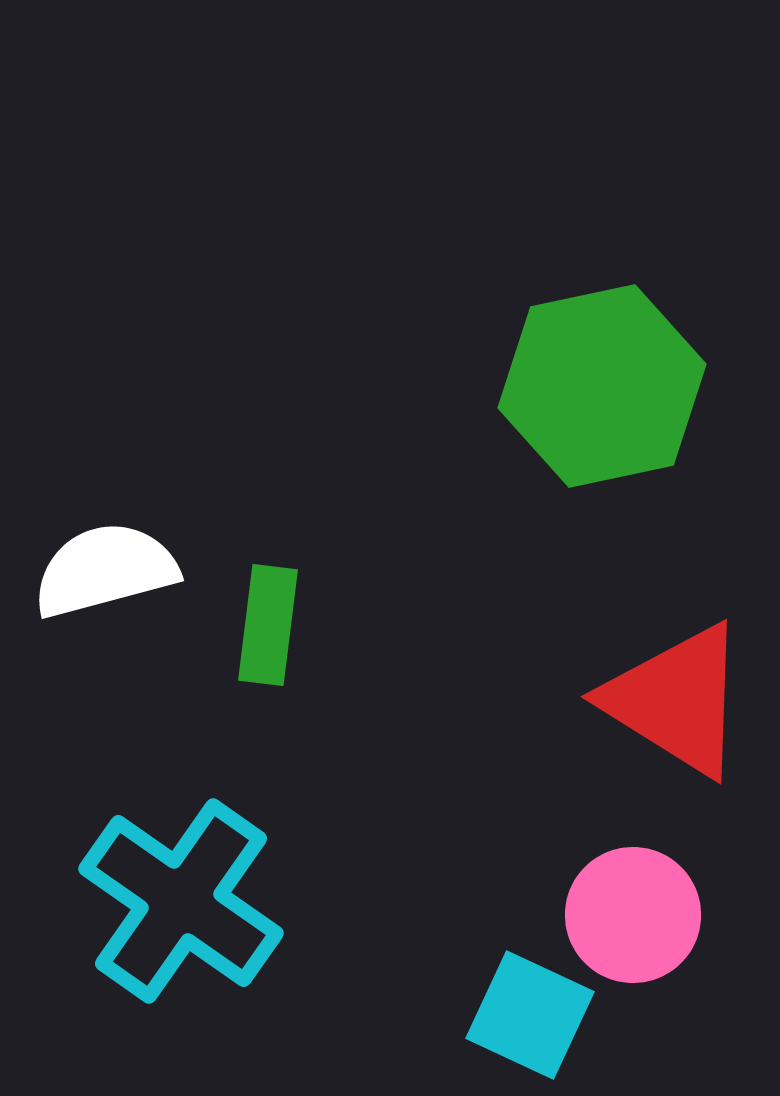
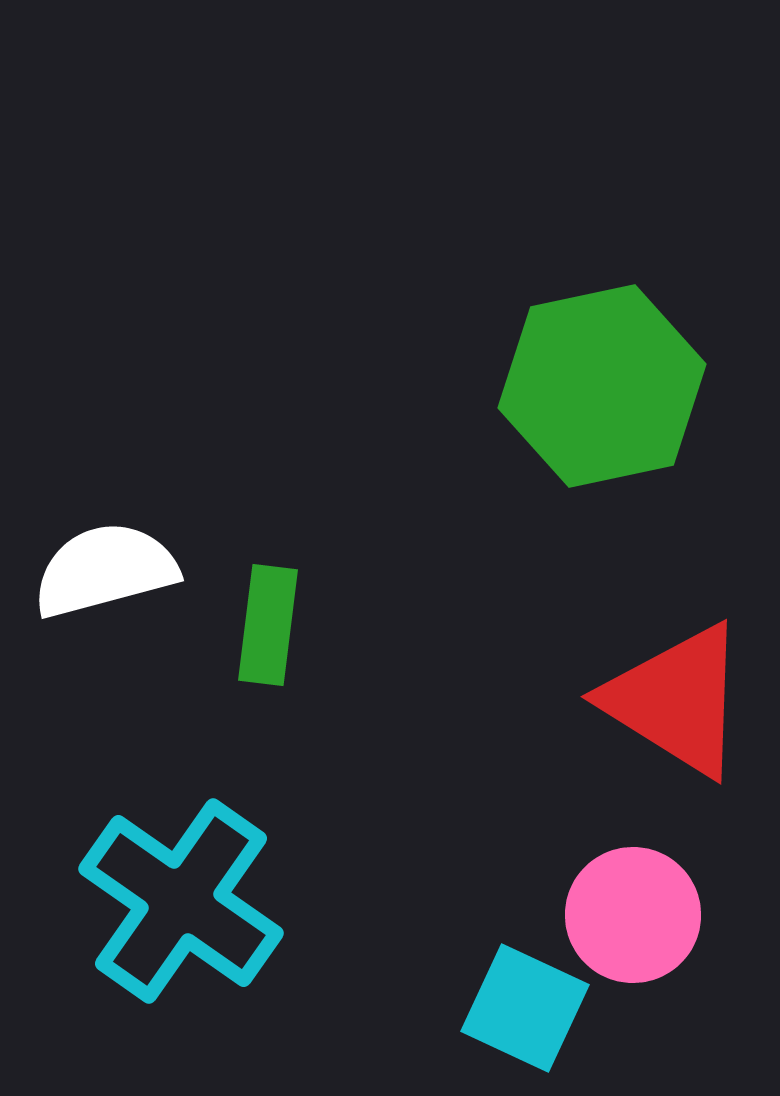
cyan square: moved 5 px left, 7 px up
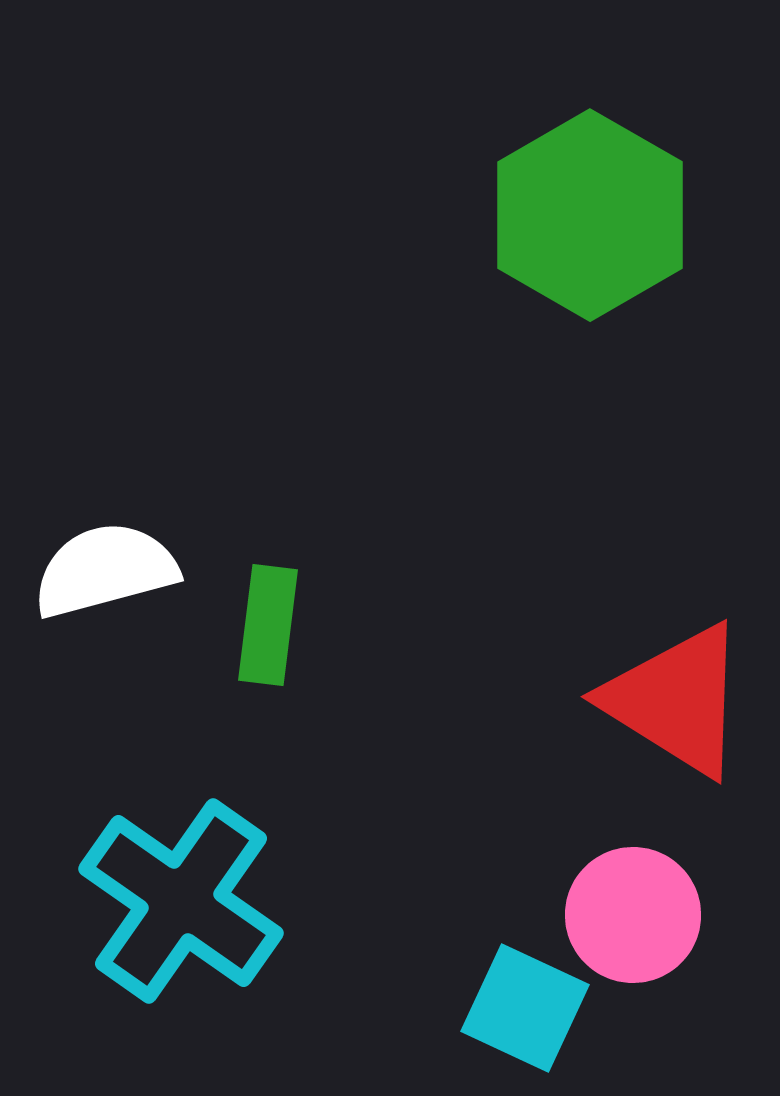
green hexagon: moved 12 px left, 171 px up; rotated 18 degrees counterclockwise
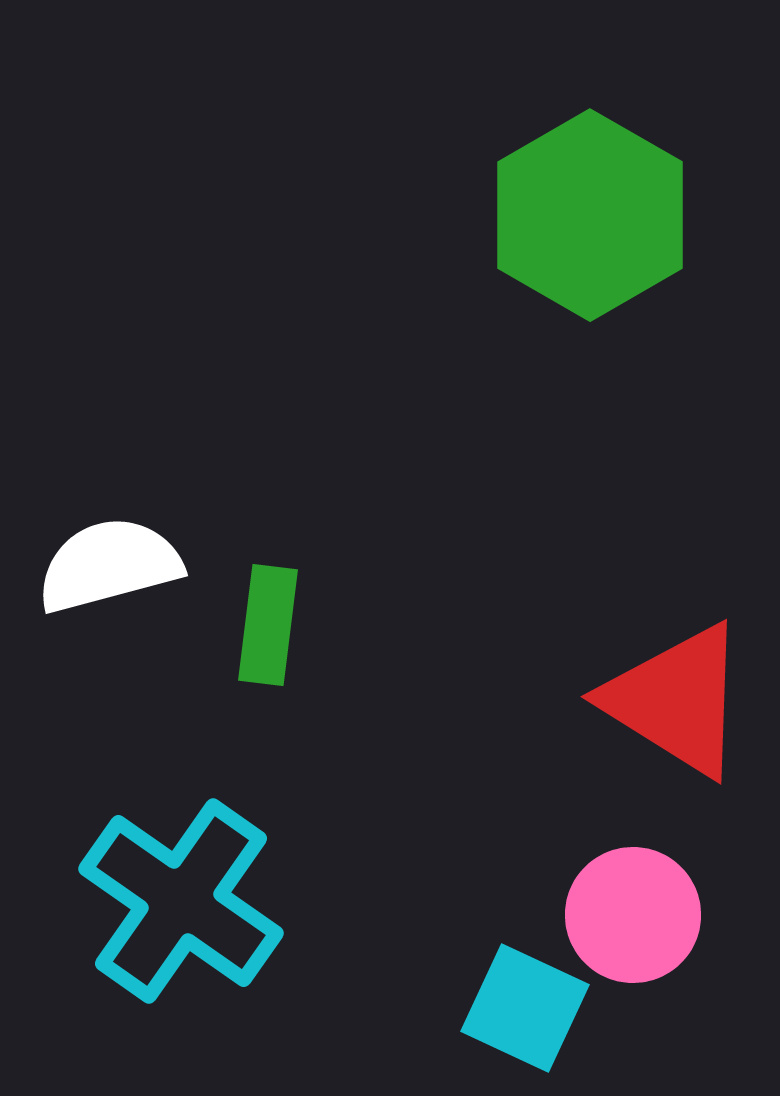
white semicircle: moved 4 px right, 5 px up
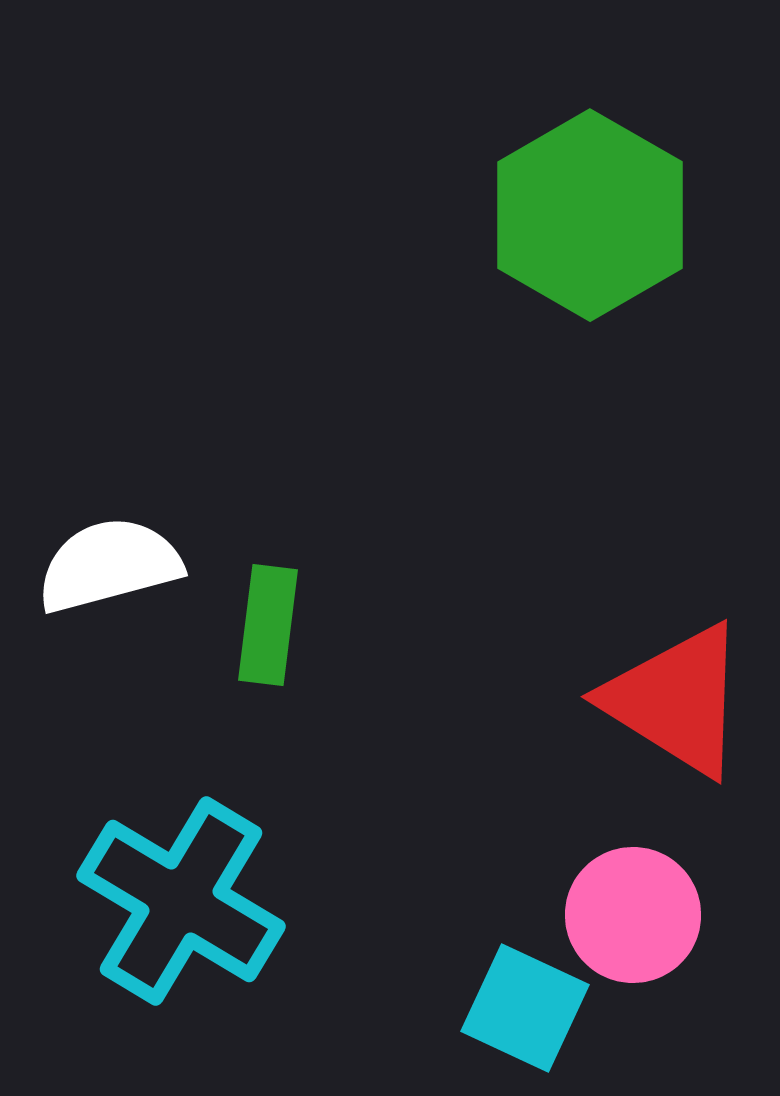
cyan cross: rotated 4 degrees counterclockwise
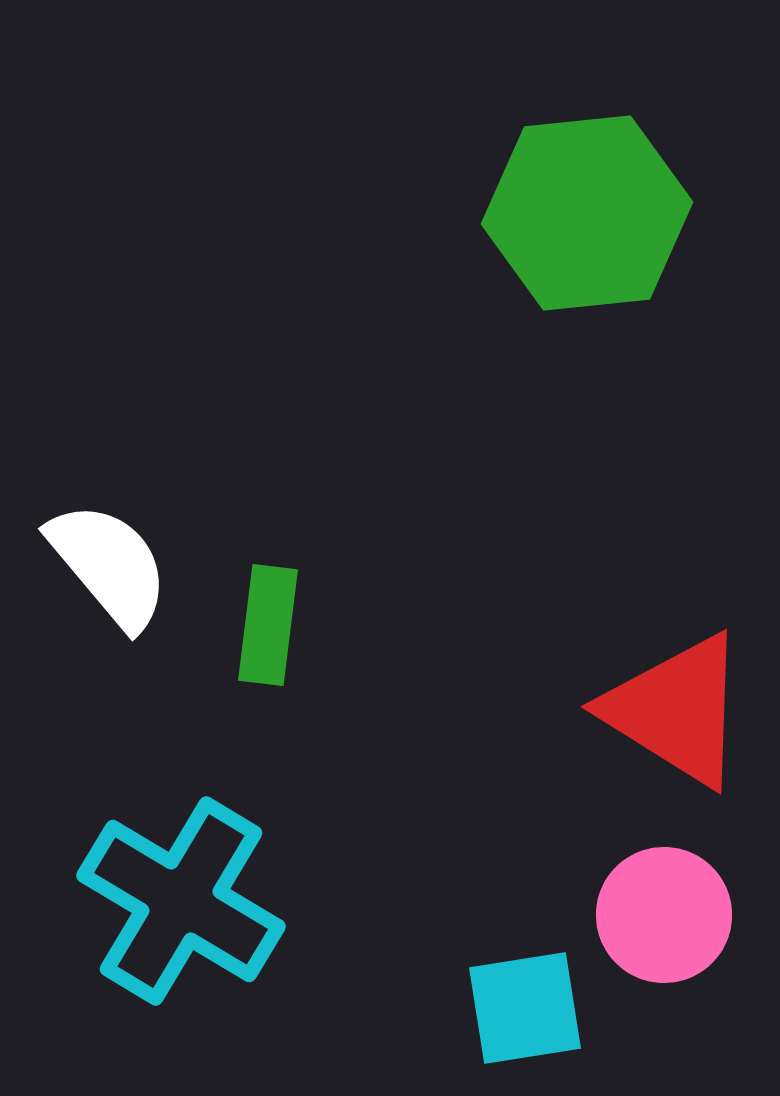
green hexagon: moved 3 px left, 2 px up; rotated 24 degrees clockwise
white semicircle: rotated 65 degrees clockwise
red triangle: moved 10 px down
pink circle: moved 31 px right
cyan square: rotated 34 degrees counterclockwise
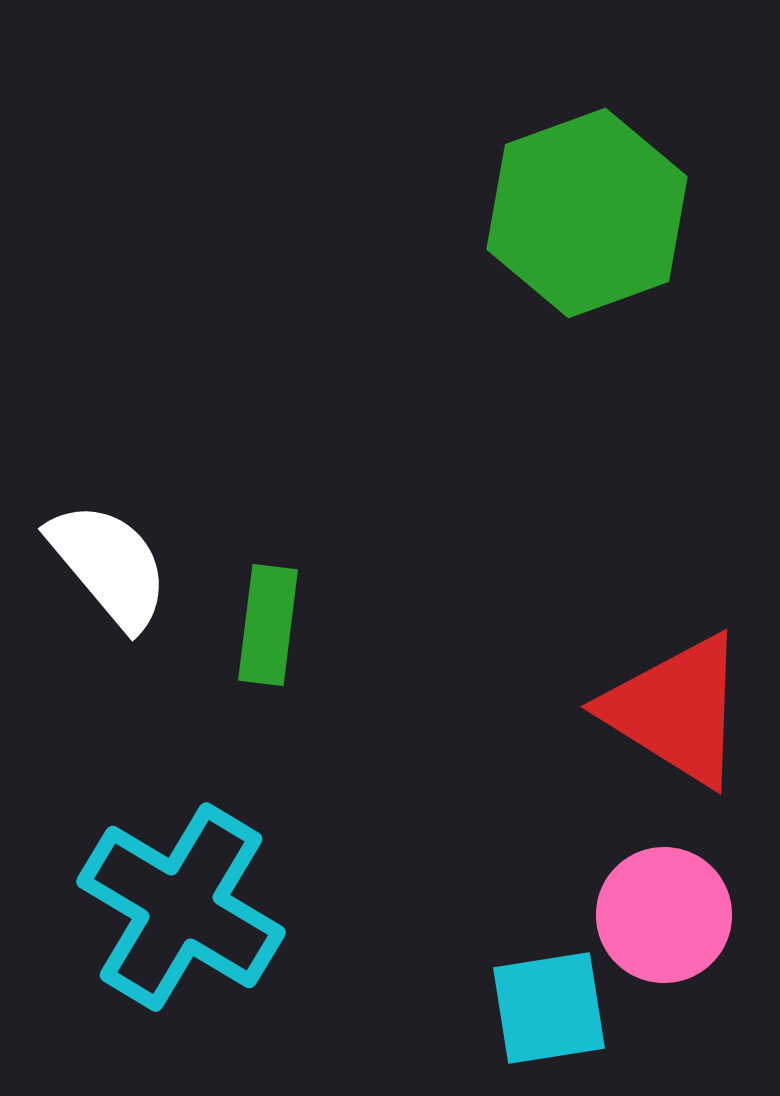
green hexagon: rotated 14 degrees counterclockwise
cyan cross: moved 6 px down
cyan square: moved 24 px right
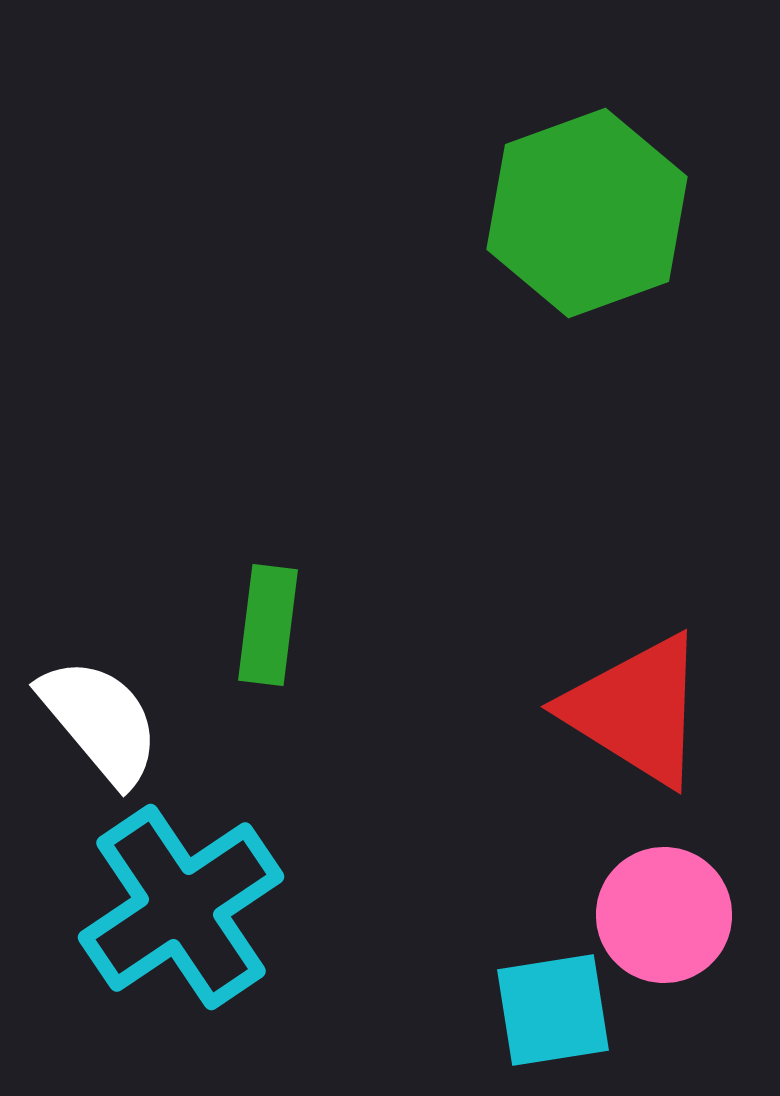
white semicircle: moved 9 px left, 156 px down
red triangle: moved 40 px left
cyan cross: rotated 25 degrees clockwise
cyan square: moved 4 px right, 2 px down
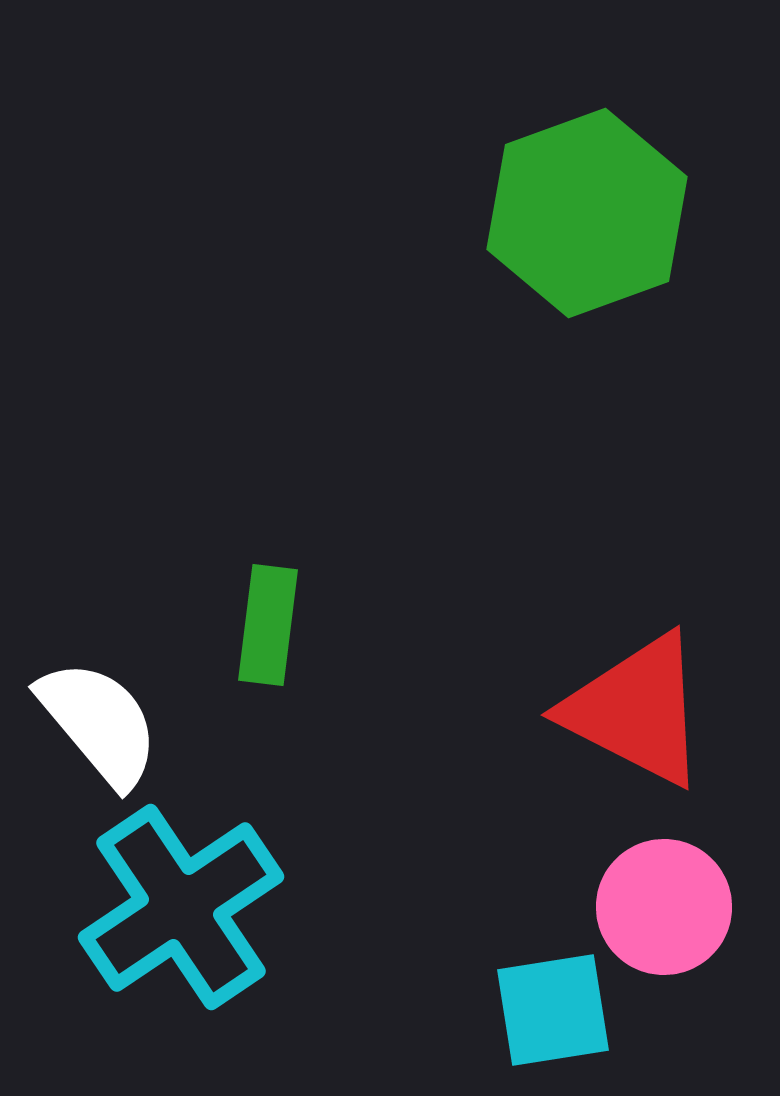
red triangle: rotated 5 degrees counterclockwise
white semicircle: moved 1 px left, 2 px down
pink circle: moved 8 px up
